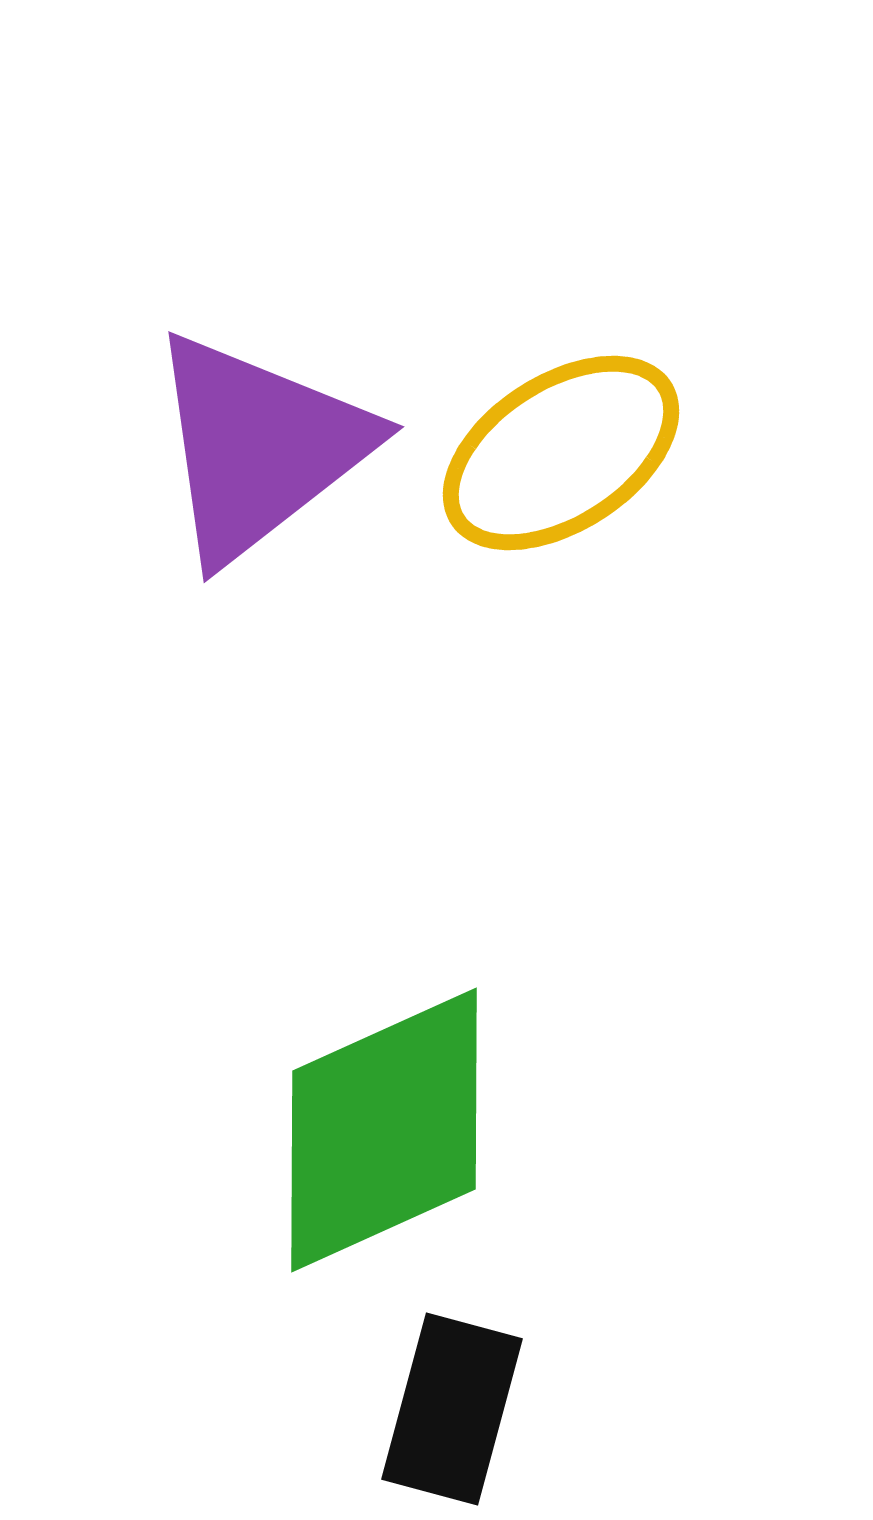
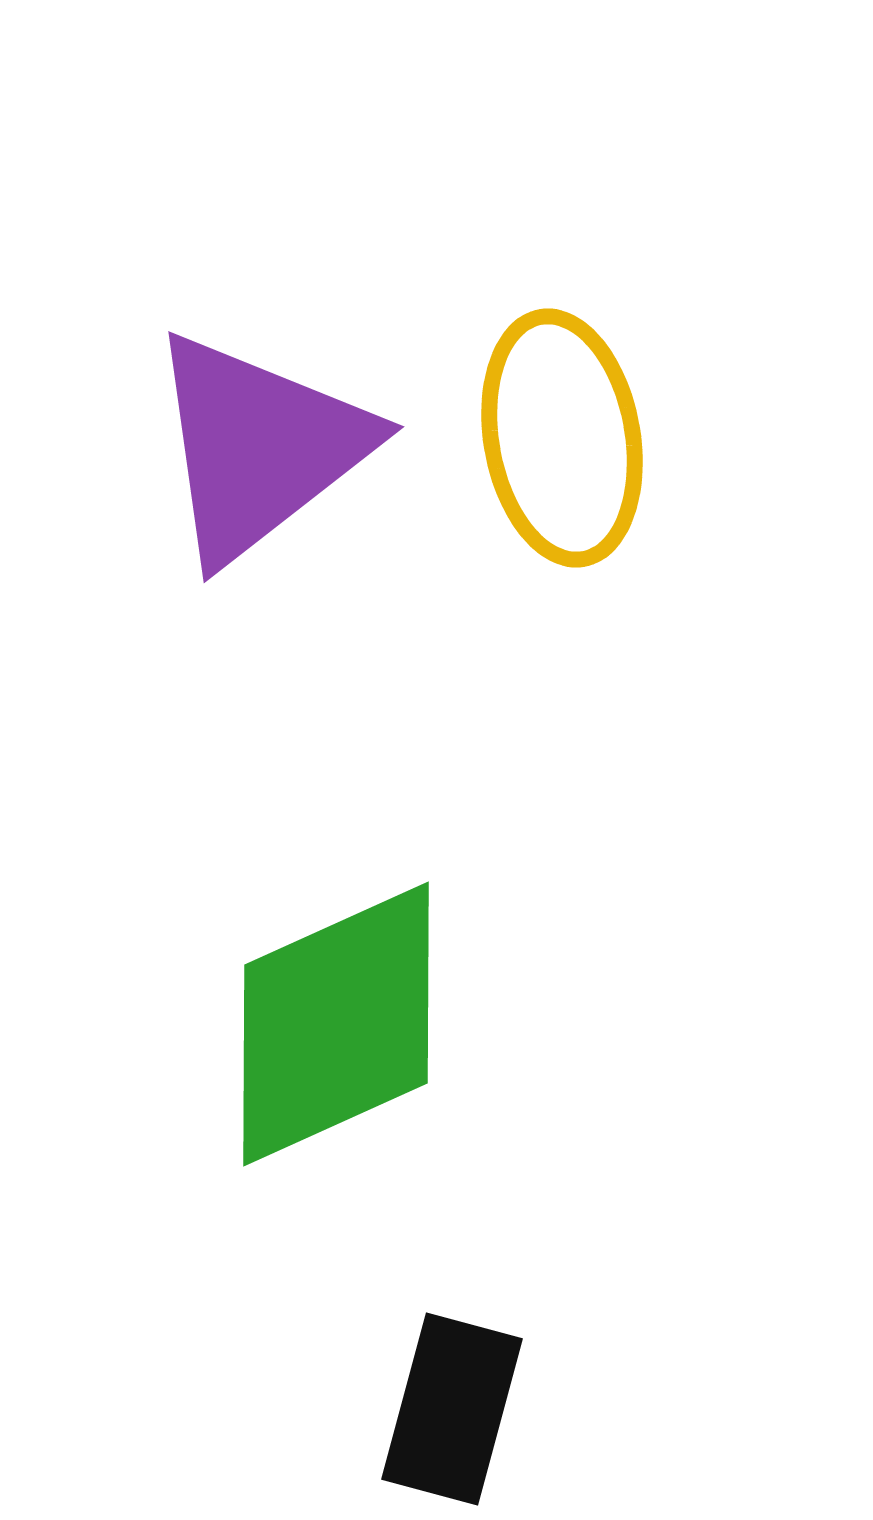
yellow ellipse: moved 1 px right, 15 px up; rotated 67 degrees counterclockwise
green diamond: moved 48 px left, 106 px up
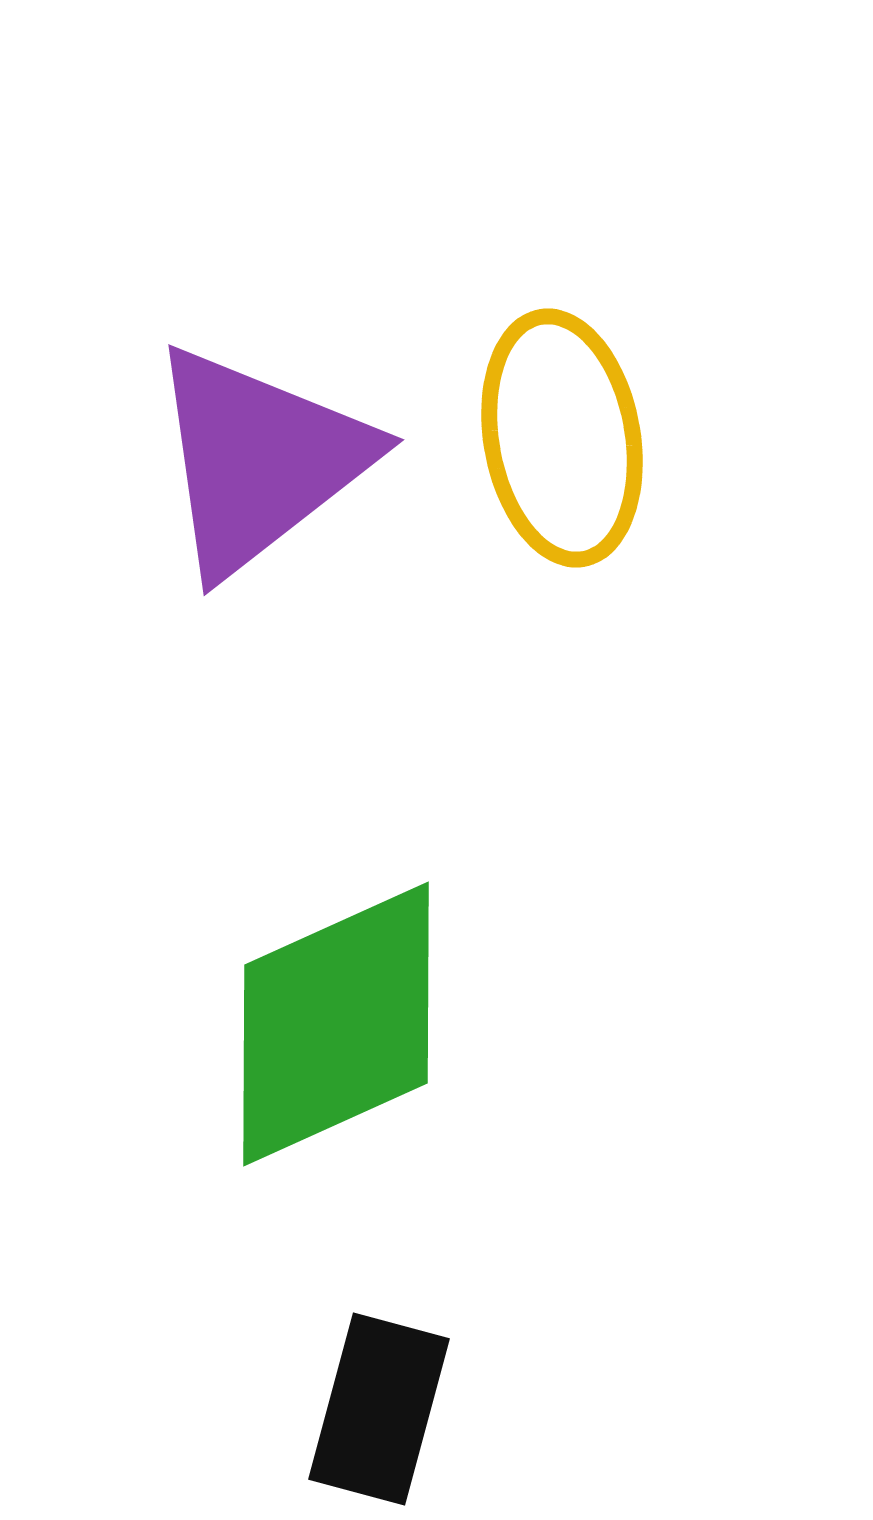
purple triangle: moved 13 px down
black rectangle: moved 73 px left
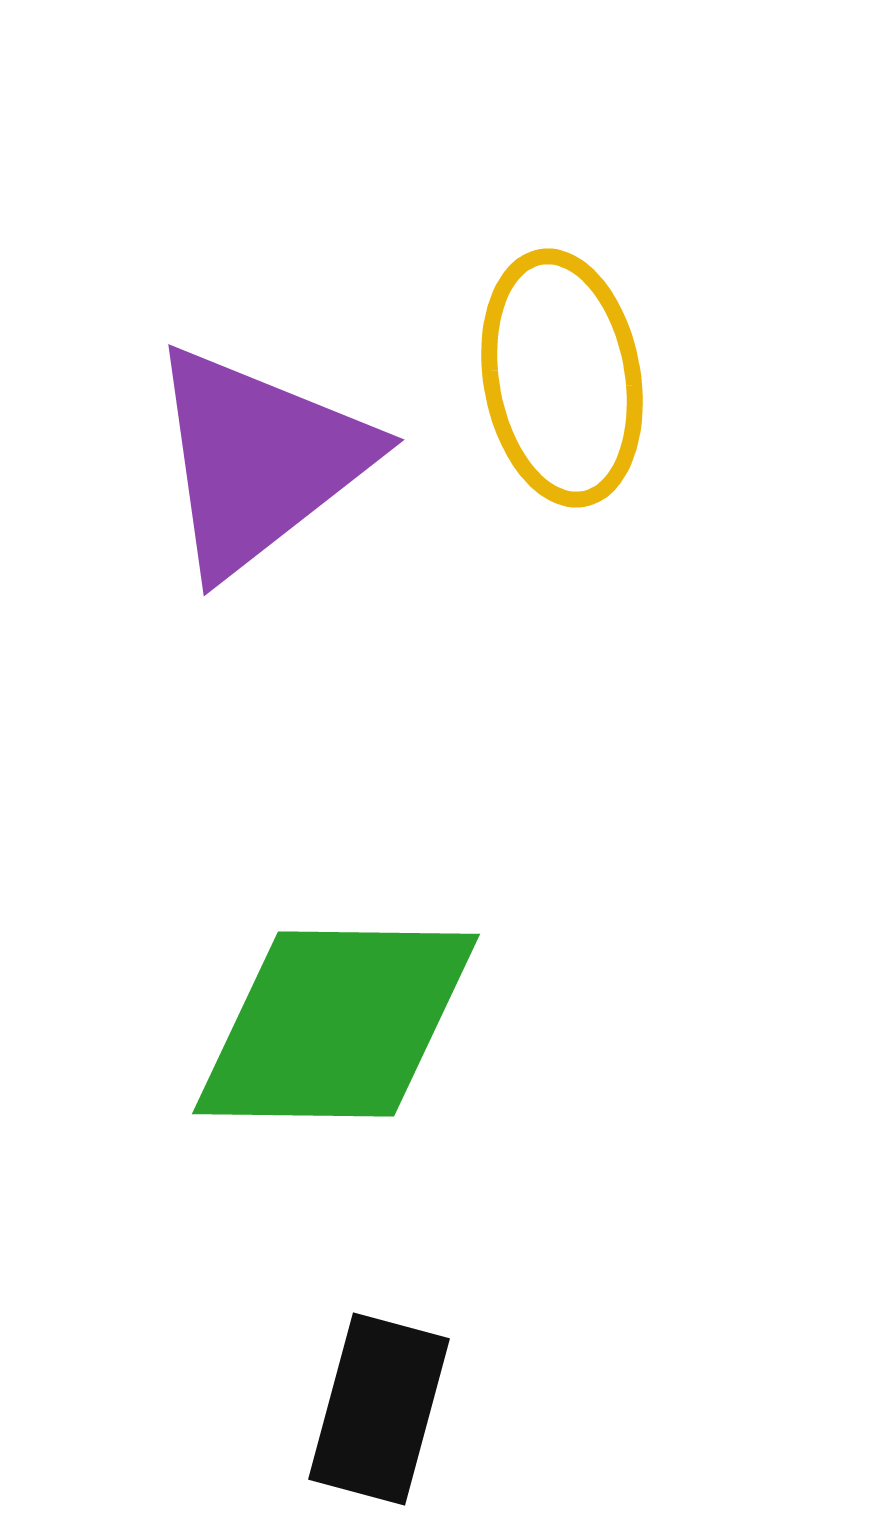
yellow ellipse: moved 60 px up
green diamond: rotated 25 degrees clockwise
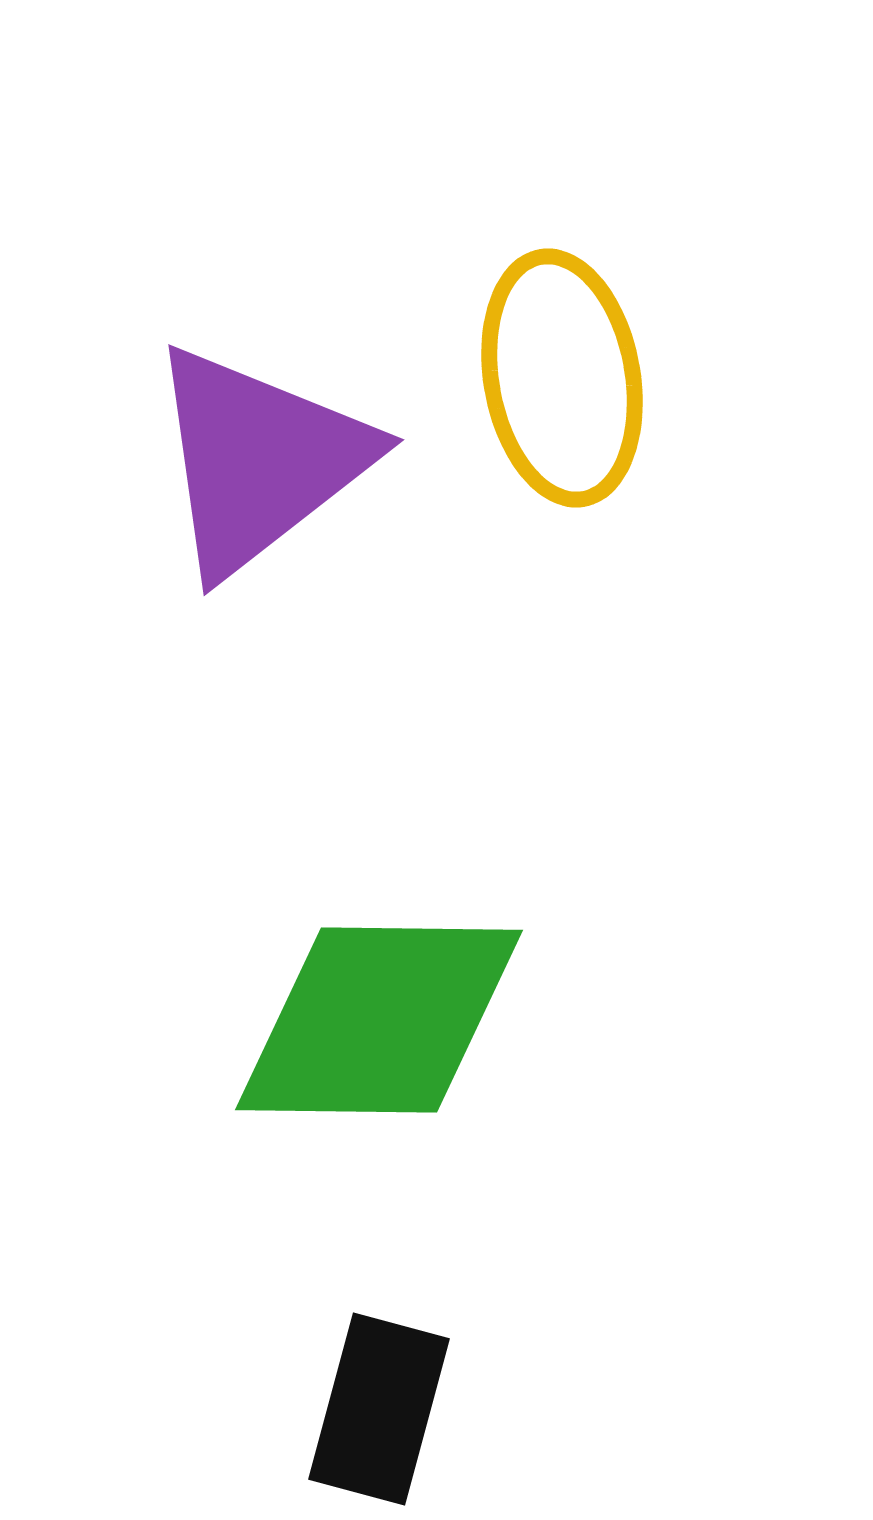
green diamond: moved 43 px right, 4 px up
